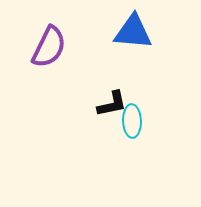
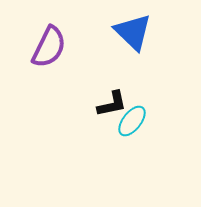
blue triangle: rotated 39 degrees clockwise
cyan ellipse: rotated 40 degrees clockwise
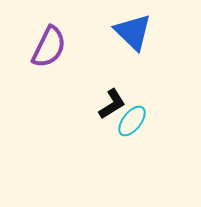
black L-shape: rotated 20 degrees counterclockwise
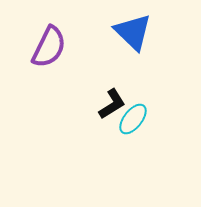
cyan ellipse: moved 1 px right, 2 px up
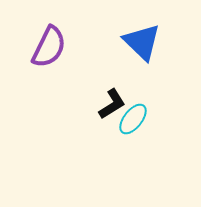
blue triangle: moved 9 px right, 10 px down
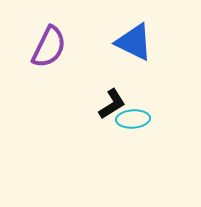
blue triangle: moved 8 px left; rotated 18 degrees counterclockwise
cyan ellipse: rotated 48 degrees clockwise
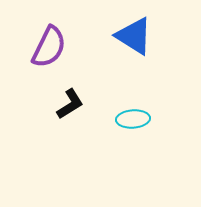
blue triangle: moved 6 px up; rotated 6 degrees clockwise
black L-shape: moved 42 px left
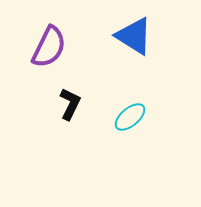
black L-shape: rotated 32 degrees counterclockwise
cyan ellipse: moved 3 px left, 2 px up; rotated 36 degrees counterclockwise
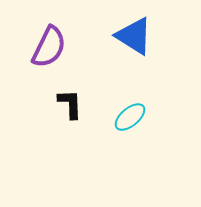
black L-shape: rotated 28 degrees counterclockwise
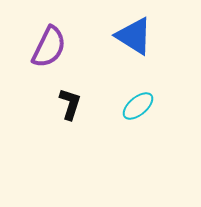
black L-shape: rotated 20 degrees clockwise
cyan ellipse: moved 8 px right, 11 px up
